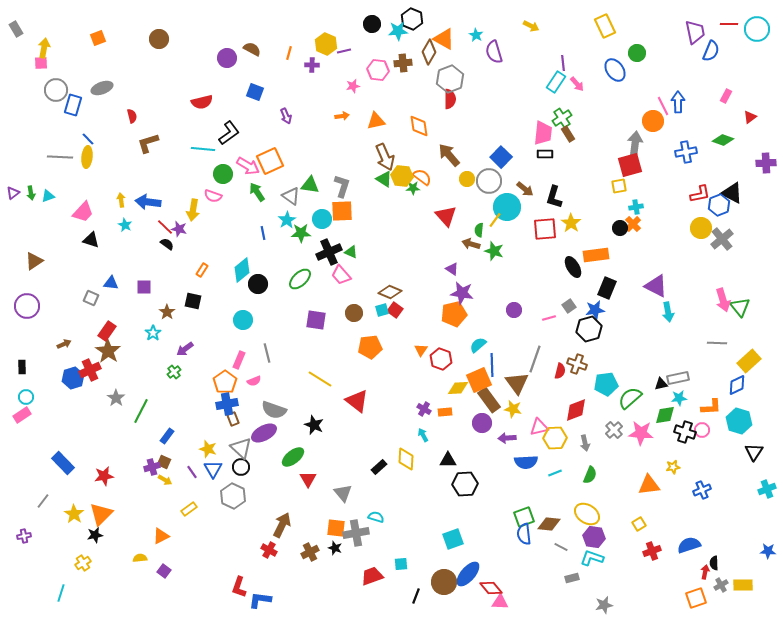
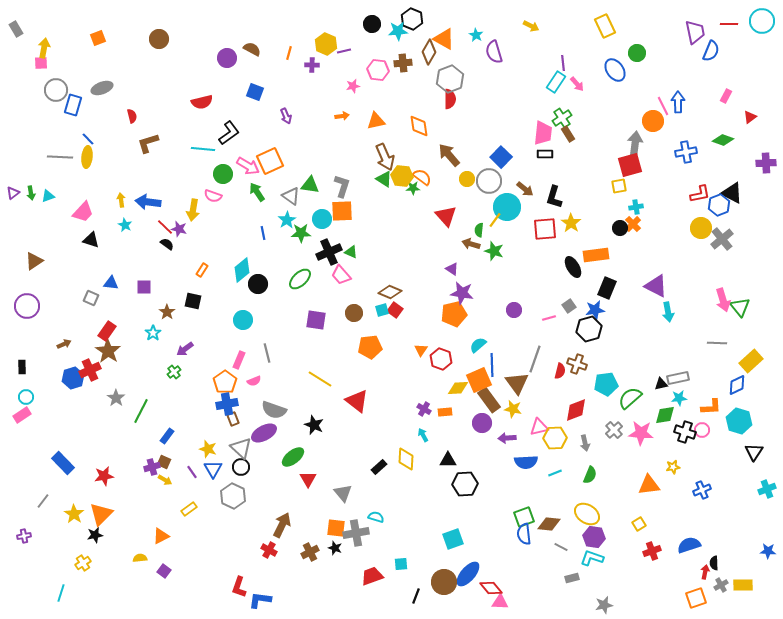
cyan circle at (757, 29): moved 5 px right, 8 px up
yellow rectangle at (749, 361): moved 2 px right
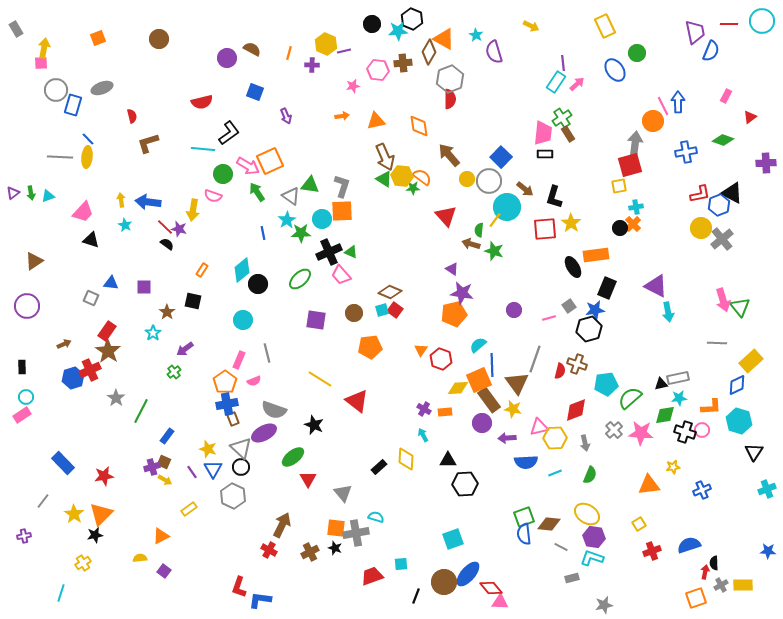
pink arrow at (577, 84): rotated 91 degrees counterclockwise
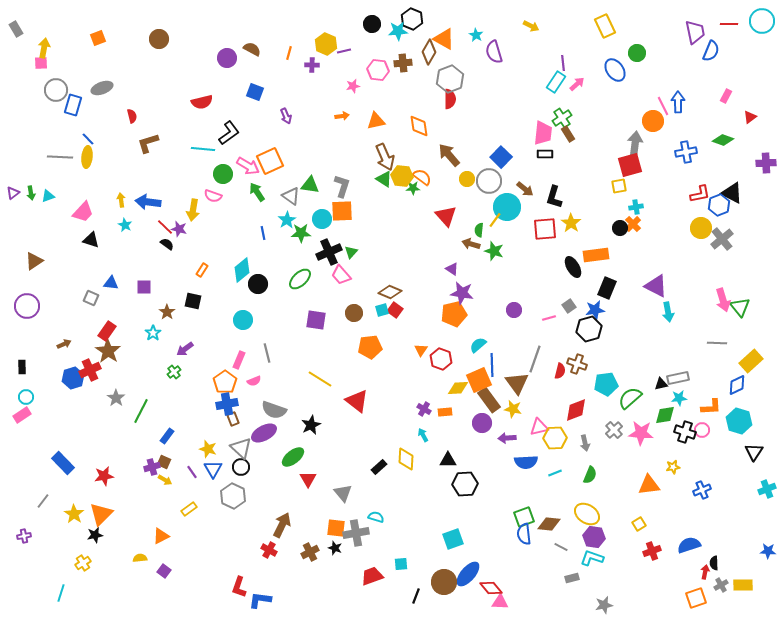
green triangle at (351, 252): rotated 48 degrees clockwise
black star at (314, 425): moved 3 px left; rotated 24 degrees clockwise
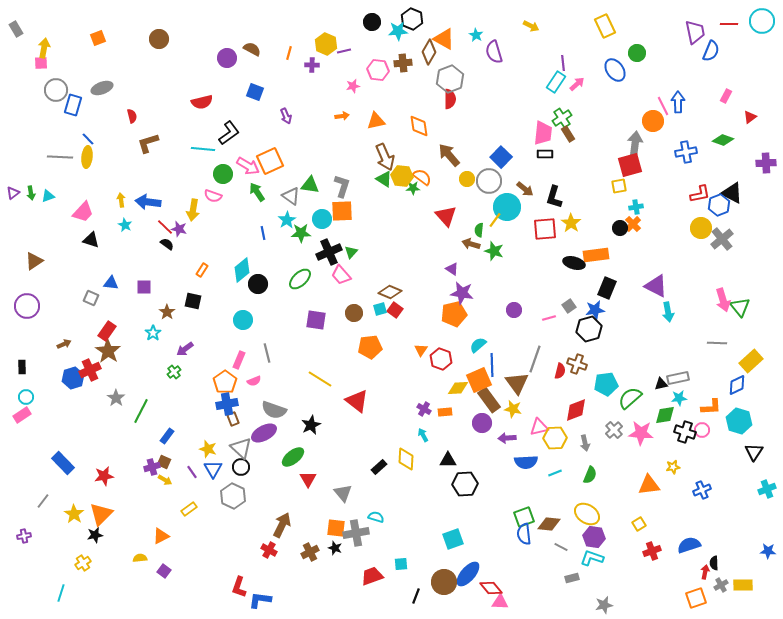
black circle at (372, 24): moved 2 px up
black ellipse at (573, 267): moved 1 px right, 4 px up; rotated 45 degrees counterclockwise
cyan square at (382, 310): moved 2 px left, 1 px up
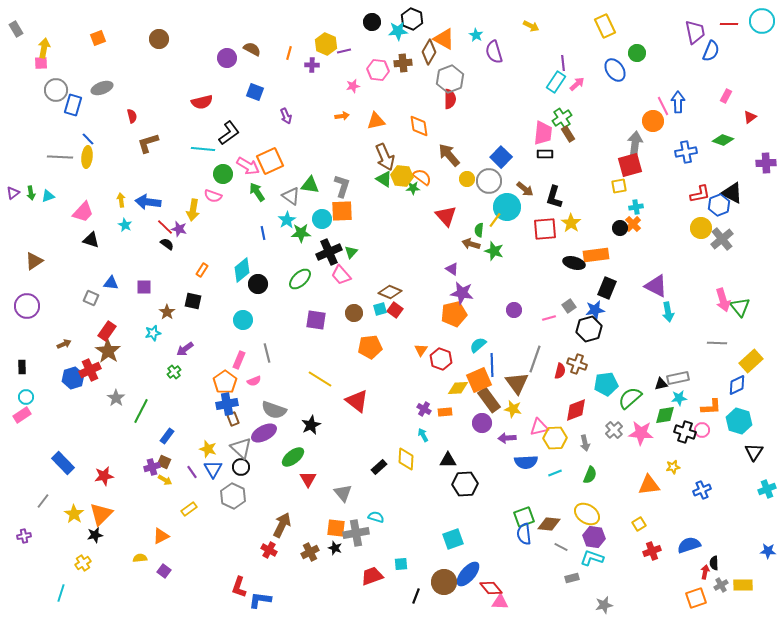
cyan star at (153, 333): rotated 21 degrees clockwise
